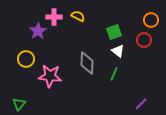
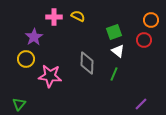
purple star: moved 4 px left, 6 px down
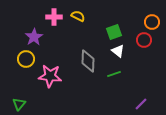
orange circle: moved 1 px right, 2 px down
gray diamond: moved 1 px right, 2 px up
green line: rotated 48 degrees clockwise
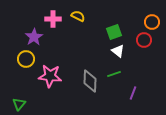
pink cross: moved 1 px left, 2 px down
gray diamond: moved 2 px right, 20 px down
purple line: moved 8 px left, 11 px up; rotated 24 degrees counterclockwise
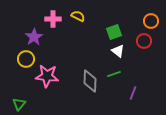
orange circle: moved 1 px left, 1 px up
red circle: moved 1 px down
pink star: moved 3 px left
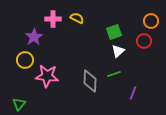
yellow semicircle: moved 1 px left, 2 px down
white triangle: rotated 40 degrees clockwise
yellow circle: moved 1 px left, 1 px down
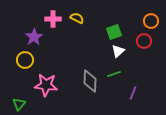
pink star: moved 1 px left, 9 px down
